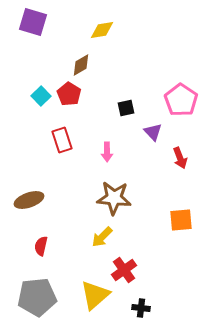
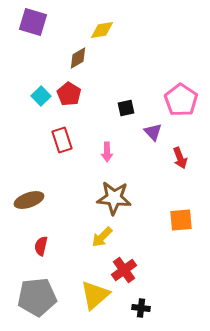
brown diamond: moved 3 px left, 7 px up
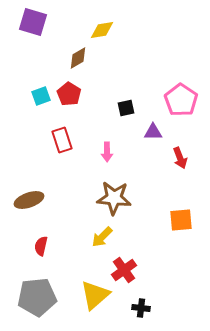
cyan square: rotated 24 degrees clockwise
purple triangle: rotated 48 degrees counterclockwise
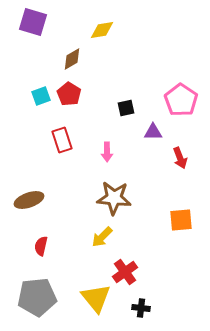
brown diamond: moved 6 px left, 1 px down
red cross: moved 1 px right, 2 px down
yellow triangle: moved 1 px right, 3 px down; rotated 28 degrees counterclockwise
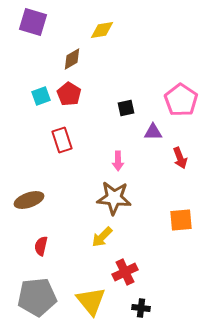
pink arrow: moved 11 px right, 9 px down
red cross: rotated 10 degrees clockwise
yellow triangle: moved 5 px left, 3 px down
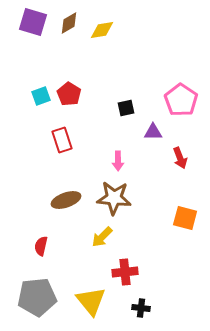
brown diamond: moved 3 px left, 36 px up
brown ellipse: moved 37 px right
orange square: moved 4 px right, 2 px up; rotated 20 degrees clockwise
red cross: rotated 20 degrees clockwise
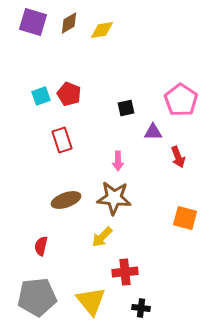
red pentagon: rotated 10 degrees counterclockwise
red arrow: moved 2 px left, 1 px up
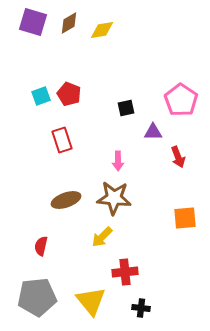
orange square: rotated 20 degrees counterclockwise
